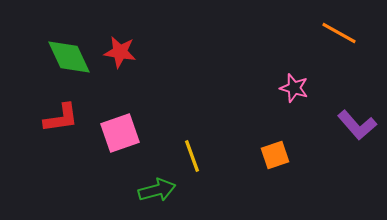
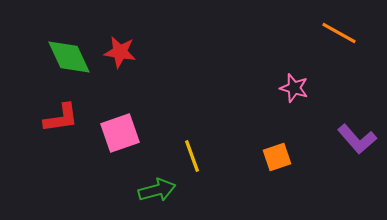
purple L-shape: moved 14 px down
orange square: moved 2 px right, 2 px down
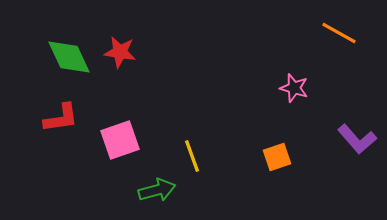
pink square: moved 7 px down
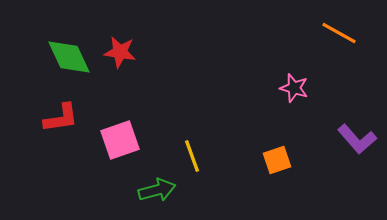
orange square: moved 3 px down
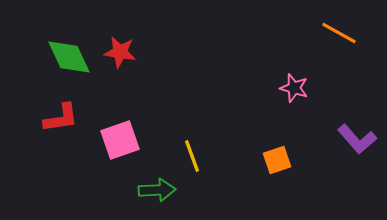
green arrow: rotated 12 degrees clockwise
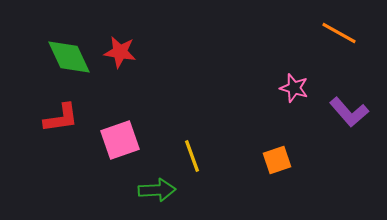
purple L-shape: moved 8 px left, 27 px up
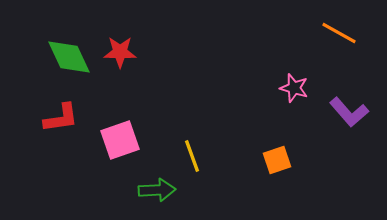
red star: rotated 8 degrees counterclockwise
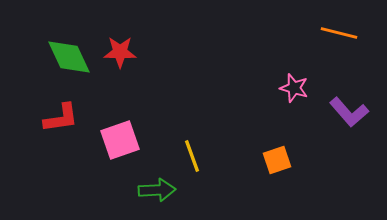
orange line: rotated 15 degrees counterclockwise
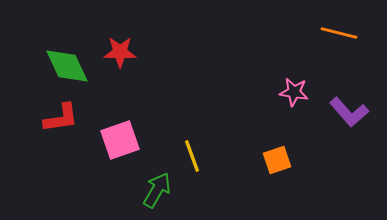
green diamond: moved 2 px left, 9 px down
pink star: moved 4 px down; rotated 8 degrees counterclockwise
green arrow: rotated 57 degrees counterclockwise
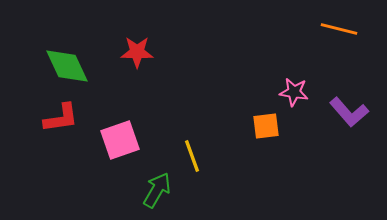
orange line: moved 4 px up
red star: moved 17 px right
orange square: moved 11 px left, 34 px up; rotated 12 degrees clockwise
